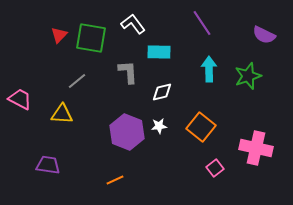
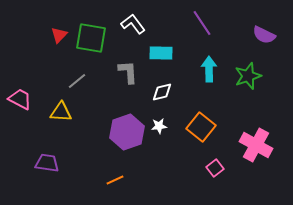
cyan rectangle: moved 2 px right, 1 px down
yellow triangle: moved 1 px left, 2 px up
purple hexagon: rotated 20 degrees clockwise
pink cross: moved 3 px up; rotated 16 degrees clockwise
purple trapezoid: moved 1 px left, 2 px up
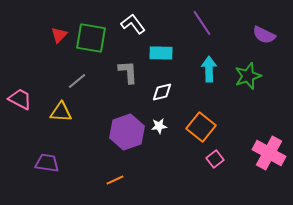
pink cross: moved 13 px right, 8 px down
pink square: moved 9 px up
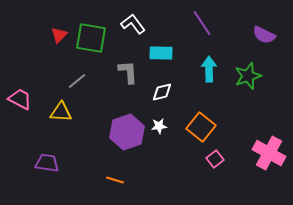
orange line: rotated 42 degrees clockwise
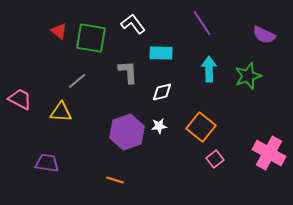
red triangle: moved 4 px up; rotated 36 degrees counterclockwise
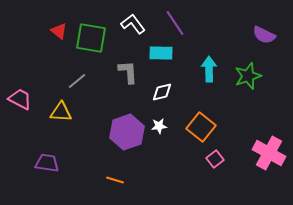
purple line: moved 27 px left
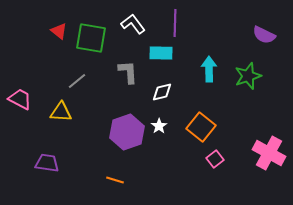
purple line: rotated 36 degrees clockwise
white star: rotated 28 degrees counterclockwise
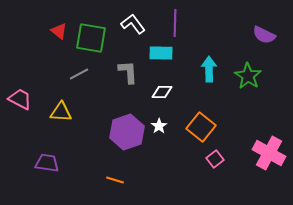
green star: rotated 20 degrees counterclockwise
gray line: moved 2 px right, 7 px up; rotated 12 degrees clockwise
white diamond: rotated 15 degrees clockwise
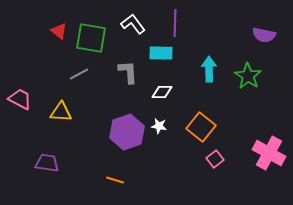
purple semicircle: rotated 15 degrees counterclockwise
white star: rotated 28 degrees counterclockwise
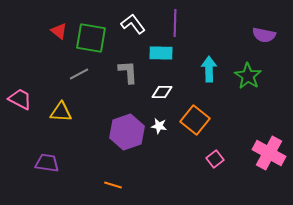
orange square: moved 6 px left, 7 px up
orange line: moved 2 px left, 5 px down
